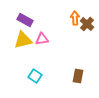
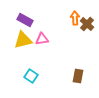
cyan square: moved 4 px left
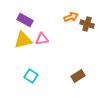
orange arrow: moved 4 px left, 1 px up; rotated 72 degrees clockwise
brown cross: rotated 24 degrees counterclockwise
brown rectangle: rotated 48 degrees clockwise
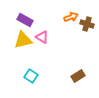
pink triangle: moved 2 px up; rotated 40 degrees clockwise
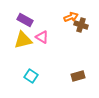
brown cross: moved 6 px left, 1 px down
brown rectangle: rotated 16 degrees clockwise
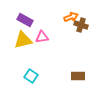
pink triangle: rotated 40 degrees counterclockwise
brown rectangle: rotated 16 degrees clockwise
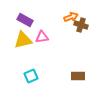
cyan square: rotated 32 degrees clockwise
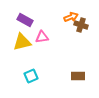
yellow triangle: moved 1 px left, 2 px down
